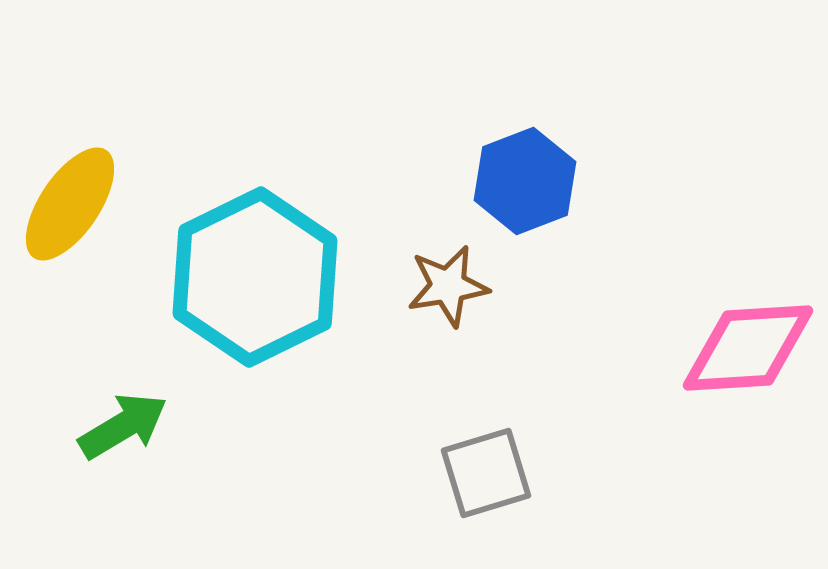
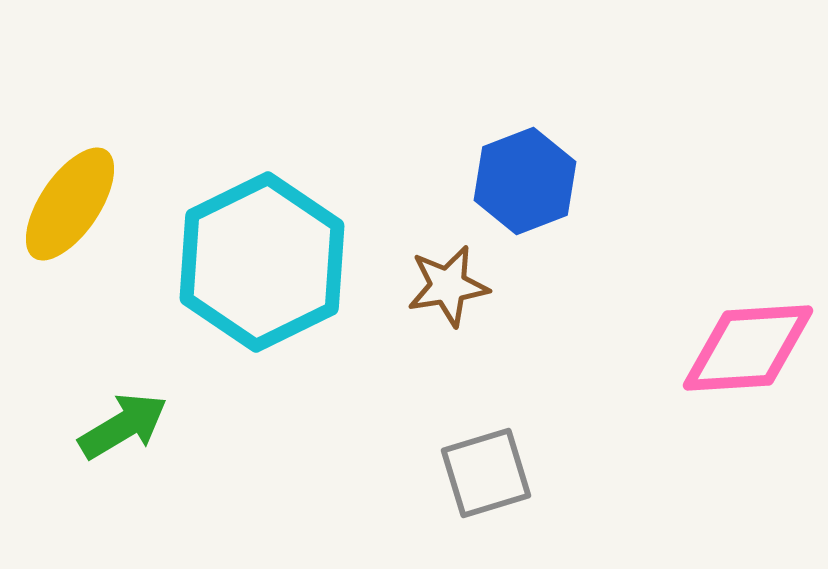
cyan hexagon: moved 7 px right, 15 px up
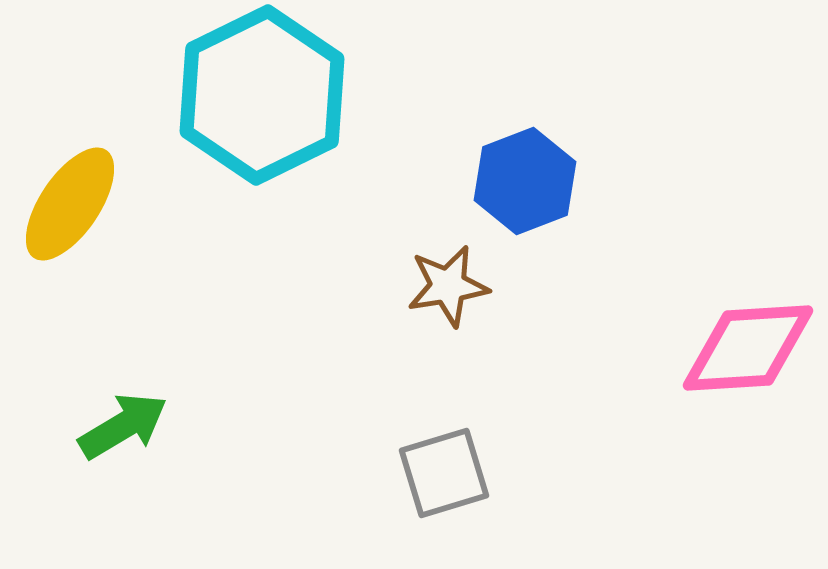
cyan hexagon: moved 167 px up
gray square: moved 42 px left
